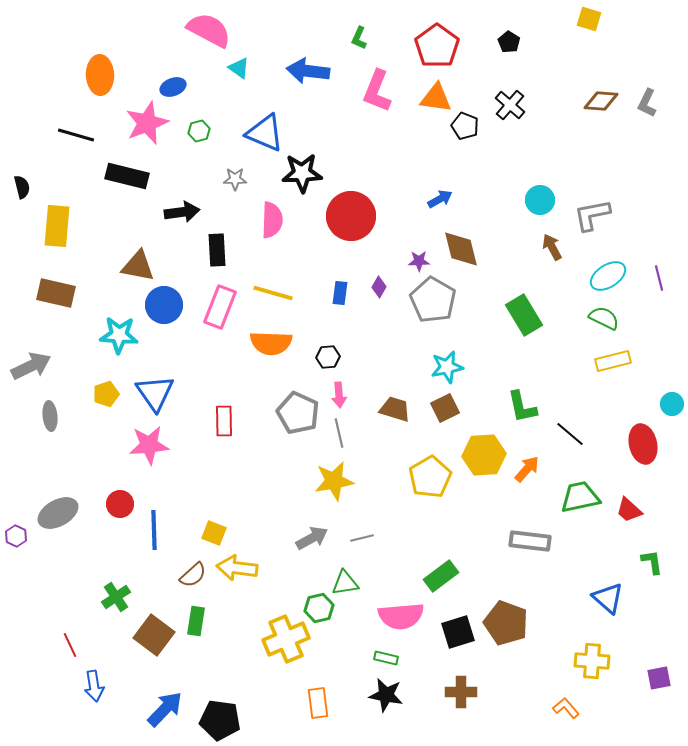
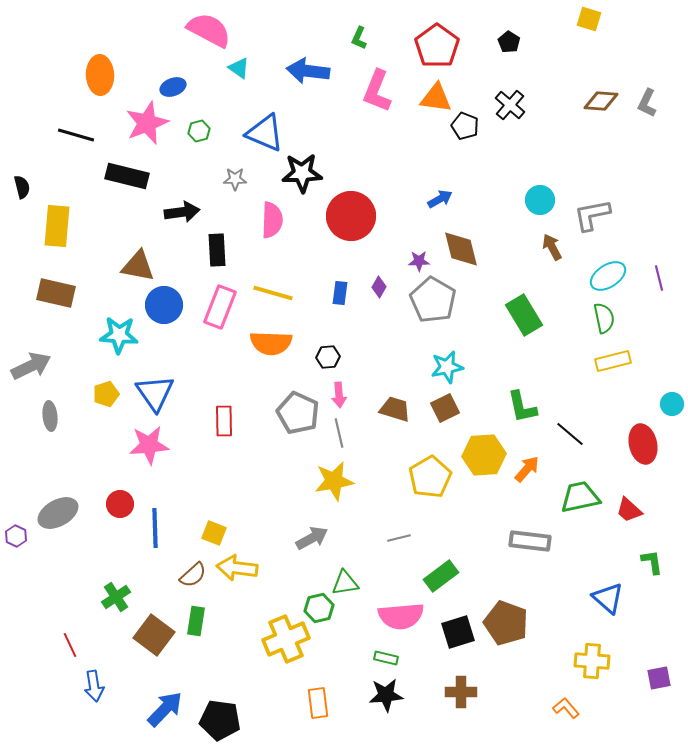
green semicircle at (604, 318): rotated 52 degrees clockwise
blue line at (154, 530): moved 1 px right, 2 px up
gray line at (362, 538): moved 37 px right
black star at (386, 695): rotated 16 degrees counterclockwise
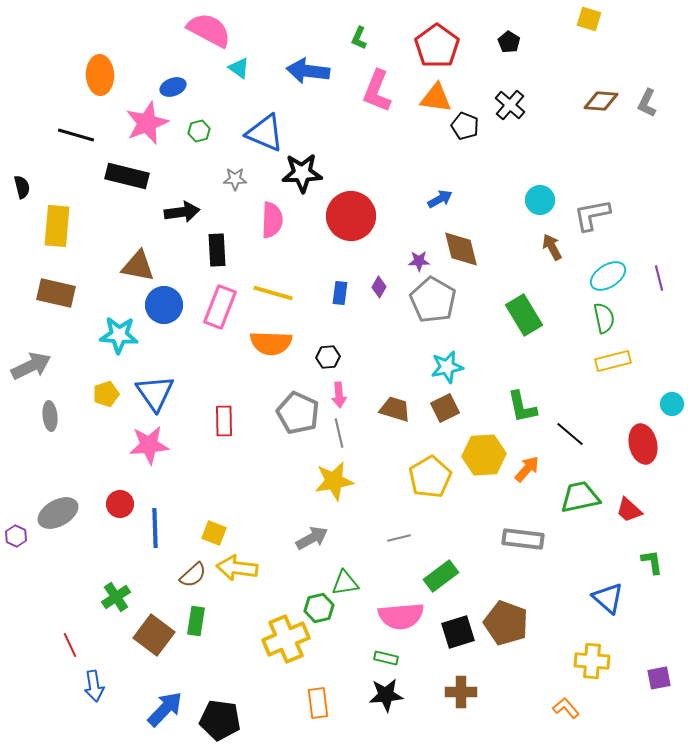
gray rectangle at (530, 541): moved 7 px left, 2 px up
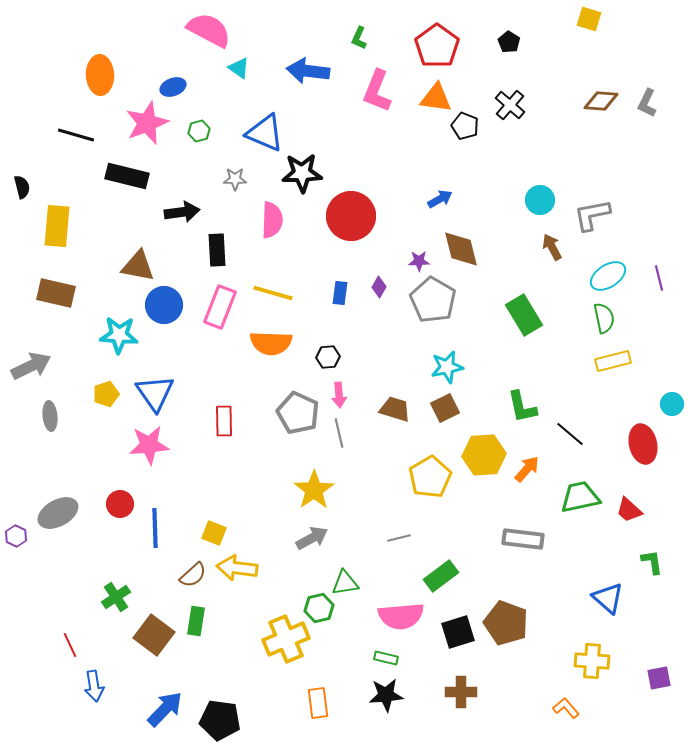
yellow star at (334, 481): moved 20 px left, 9 px down; rotated 24 degrees counterclockwise
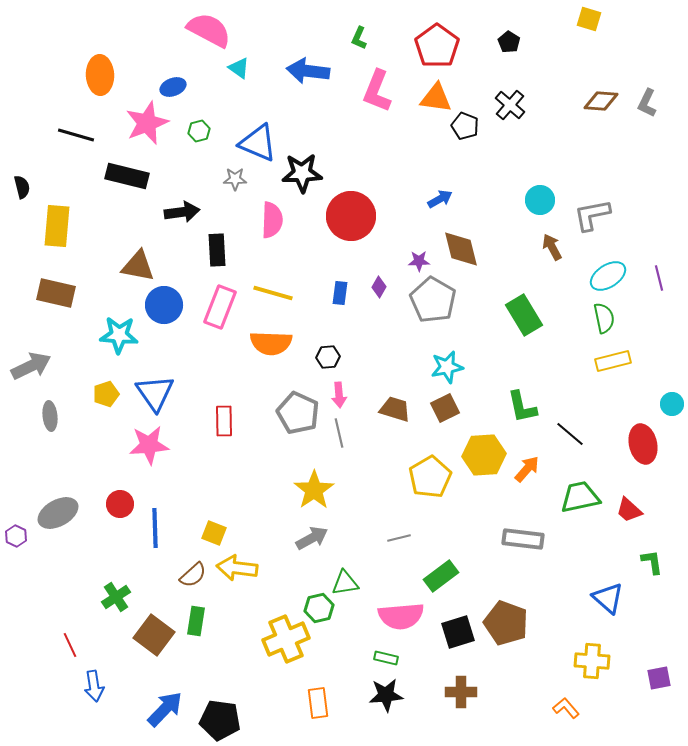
blue triangle at (265, 133): moved 7 px left, 10 px down
